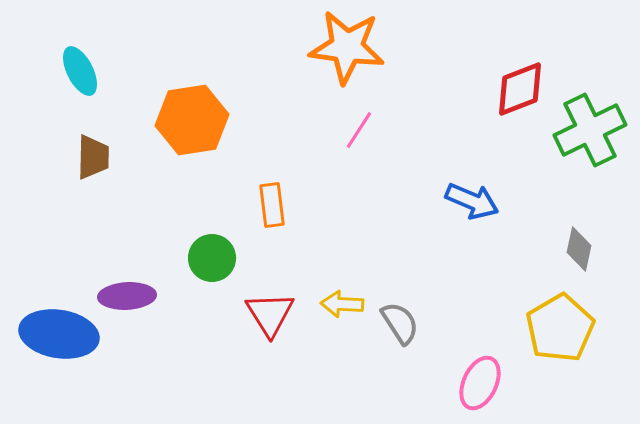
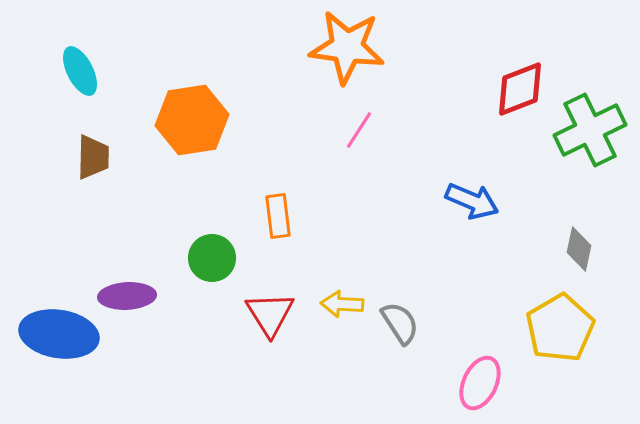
orange rectangle: moved 6 px right, 11 px down
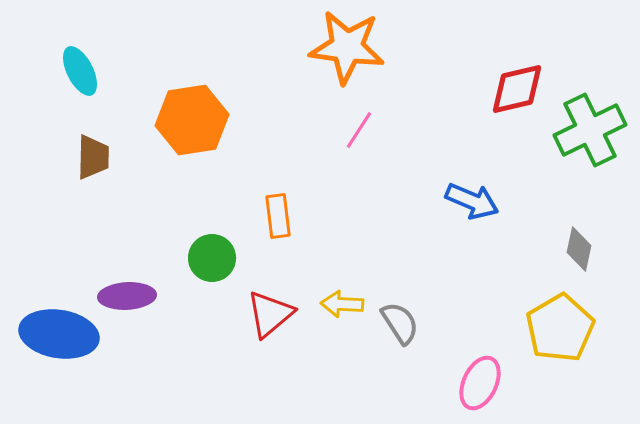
red diamond: moved 3 px left; rotated 8 degrees clockwise
red triangle: rotated 22 degrees clockwise
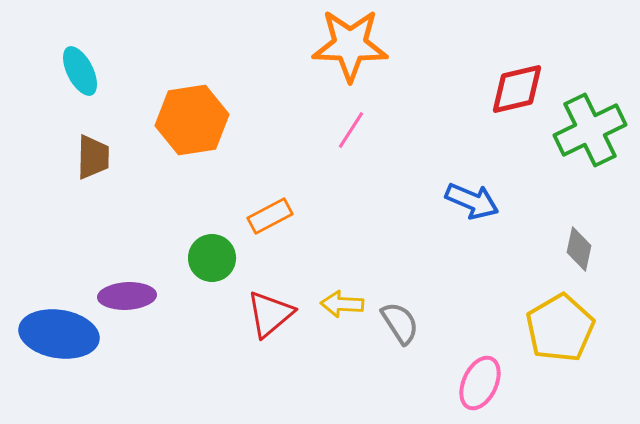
orange star: moved 3 px right, 2 px up; rotated 6 degrees counterclockwise
pink line: moved 8 px left
orange rectangle: moved 8 px left; rotated 69 degrees clockwise
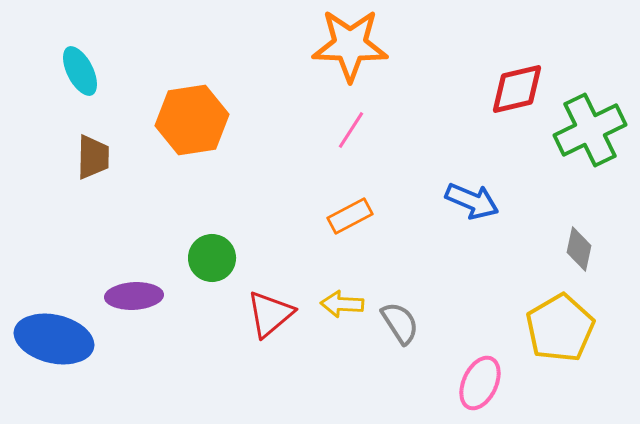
orange rectangle: moved 80 px right
purple ellipse: moved 7 px right
blue ellipse: moved 5 px left, 5 px down; rotated 4 degrees clockwise
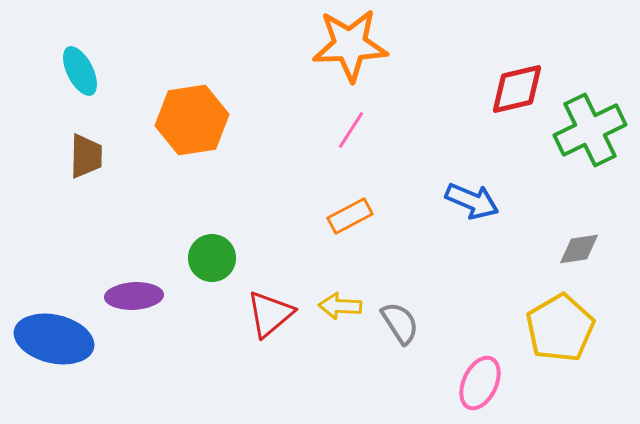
orange star: rotated 4 degrees counterclockwise
brown trapezoid: moved 7 px left, 1 px up
gray diamond: rotated 69 degrees clockwise
yellow arrow: moved 2 px left, 2 px down
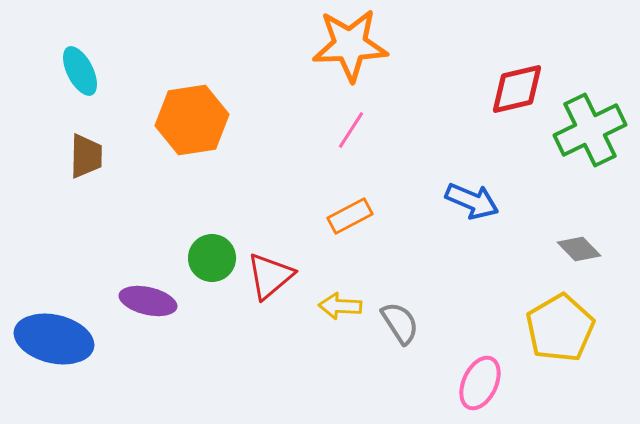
gray diamond: rotated 54 degrees clockwise
purple ellipse: moved 14 px right, 5 px down; rotated 16 degrees clockwise
red triangle: moved 38 px up
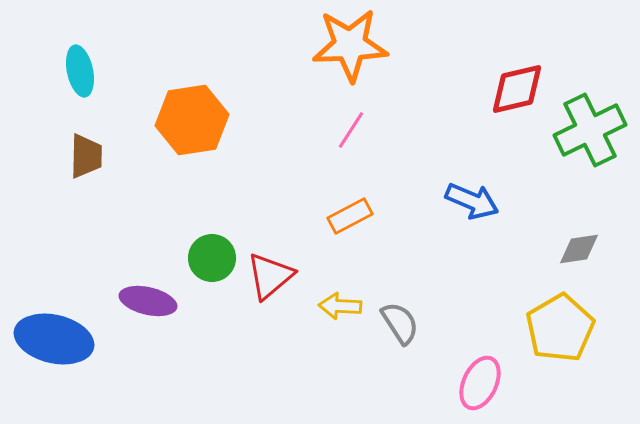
cyan ellipse: rotated 15 degrees clockwise
gray diamond: rotated 54 degrees counterclockwise
